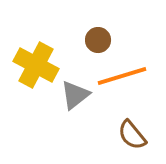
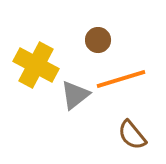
orange line: moved 1 px left, 3 px down
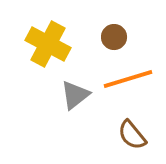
brown circle: moved 16 px right, 3 px up
yellow cross: moved 12 px right, 21 px up
orange line: moved 7 px right
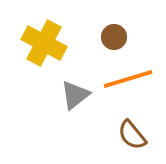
yellow cross: moved 4 px left, 1 px up
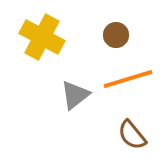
brown circle: moved 2 px right, 2 px up
yellow cross: moved 2 px left, 6 px up
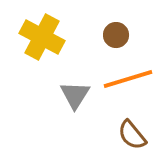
gray triangle: rotated 20 degrees counterclockwise
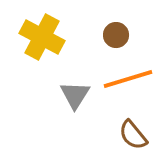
brown semicircle: moved 1 px right
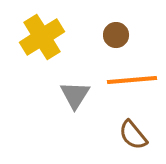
yellow cross: rotated 30 degrees clockwise
orange line: moved 4 px right, 1 px down; rotated 12 degrees clockwise
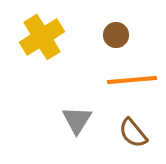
gray triangle: moved 2 px right, 25 px down
brown semicircle: moved 2 px up
